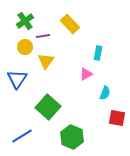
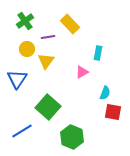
purple line: moved 5 px right, 1 px down
yellow circle: moved 2 px right, 2 px down
pink triangle: moved 4 px left, 2 px up
red square: moved 4 px left, 6 px up
blue line: moved 5 px up
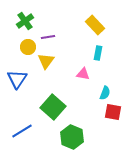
yellow rectangle: moved 25 px right, 1 px down
yellow circle: moved 1 px right, 2 px up
pink triangle: moved 1 px right, 2 px down; rotated 40 degrees clockwise
green square: moved 5 px right
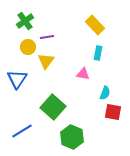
purple line: moved 1 px left
